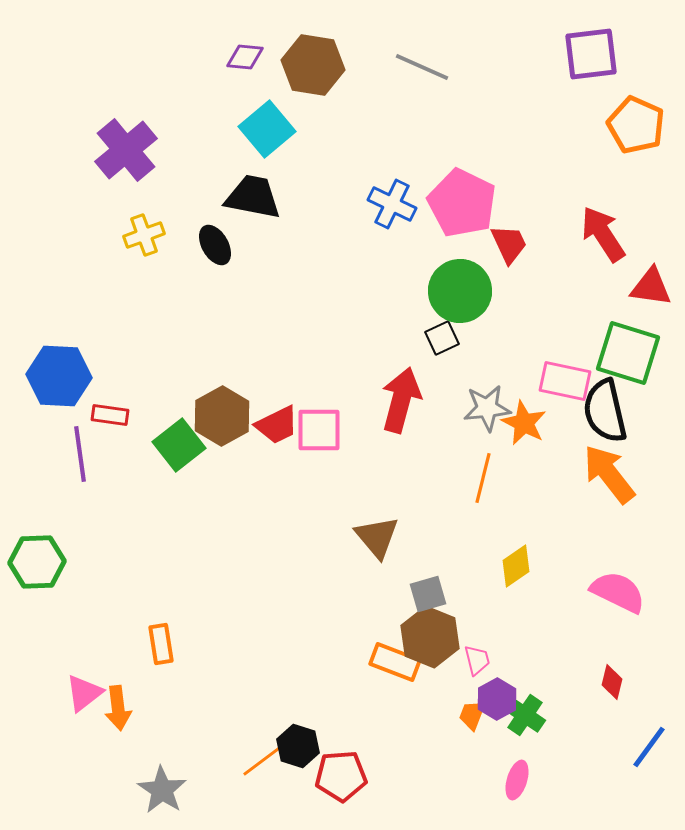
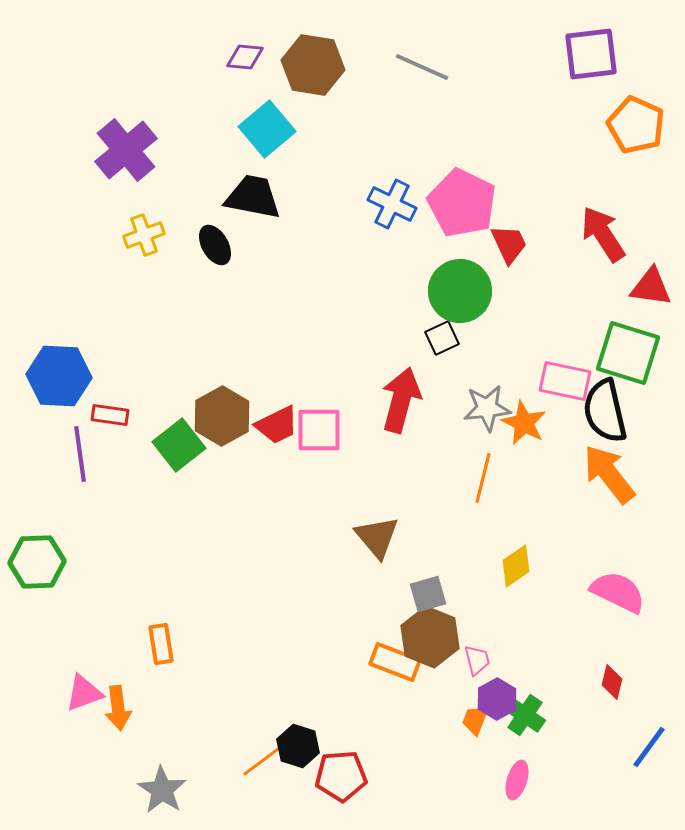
pink triangle at (84, 693): rotated 18 degrees clockwise
orange trapezoid at (472, 715): moved 3 px right, 5 px down
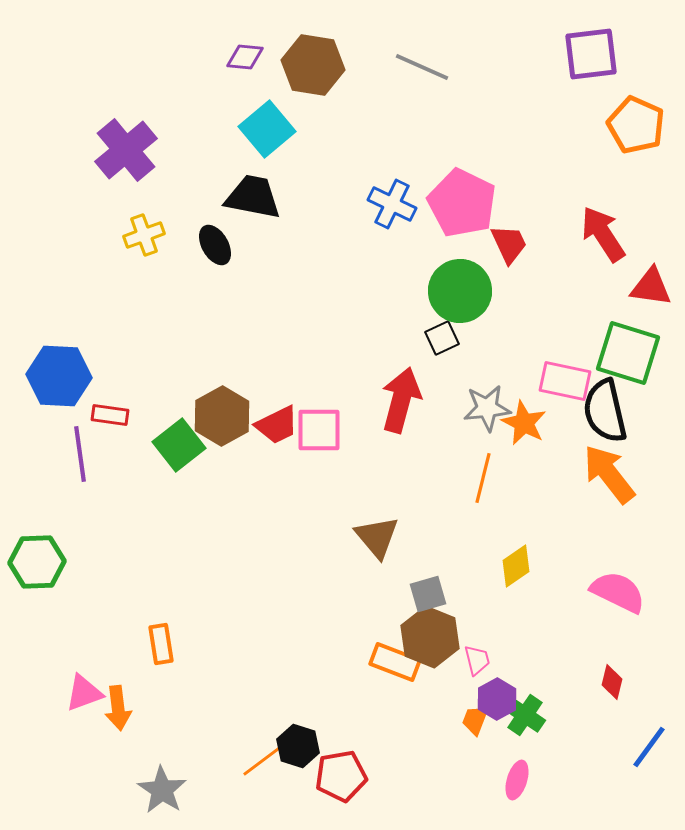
red pentagon at (341, 776): rotated 6 degrees counterclockwise
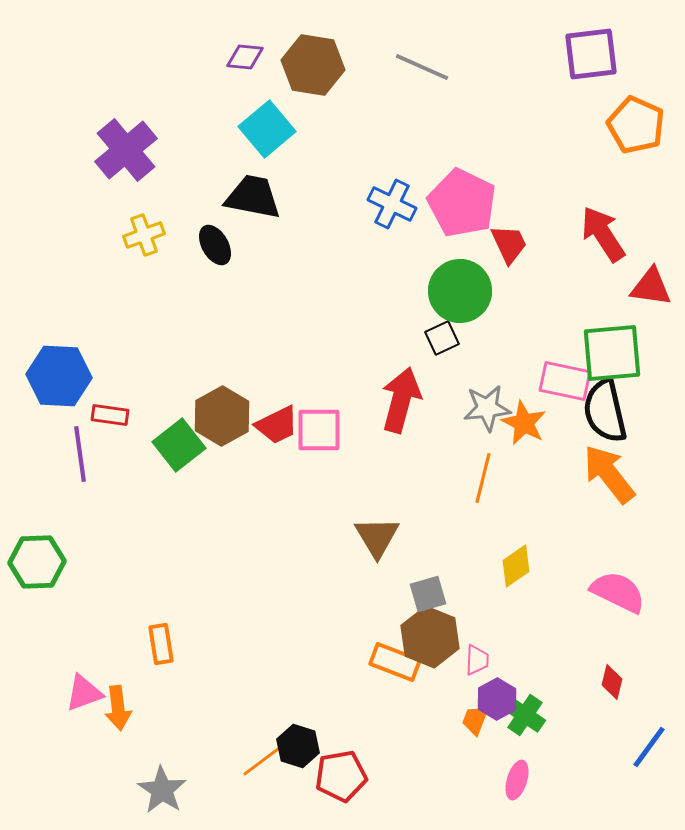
green square at (628, 353): moved 16 px left; rotated 22 degrees counterclockwise
brown triangle at (377, 537): rotated 9 degrees clockwise
pink trapezoid at (477, 660): rotated 16 degrees clockwise
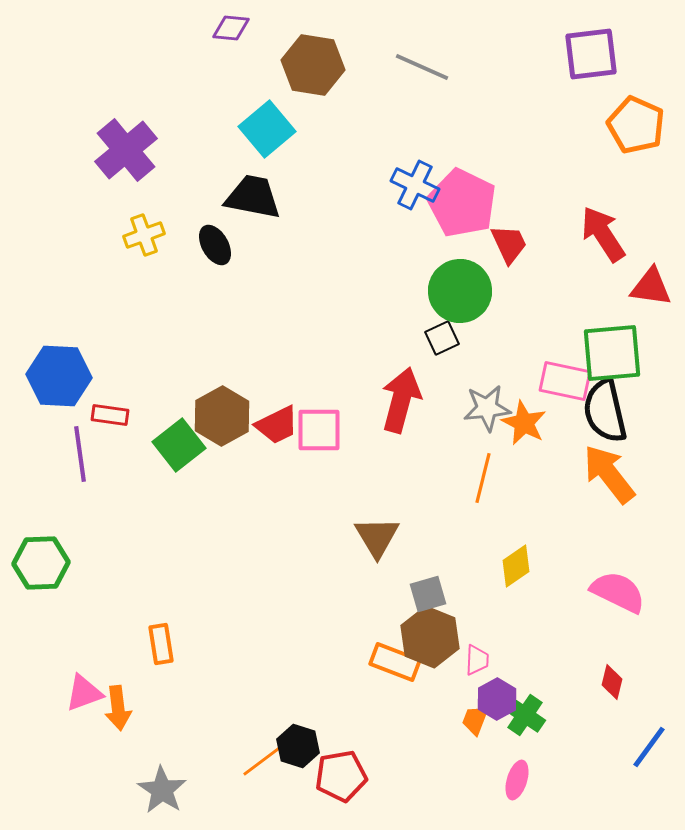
purple diamond at (245, 57): moved 14 px left, 29 px up
blue cross at (392, 204): moved 23 px right, 19 px up
green hexagon at (37, 562): moved 4 px right, 1 px down
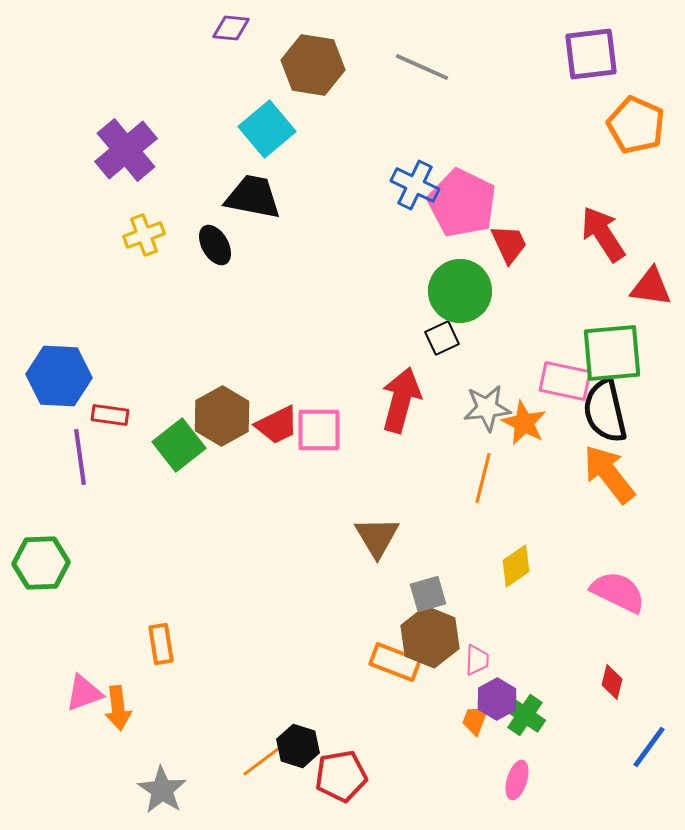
purple line at (80, 454): moved 3 px down
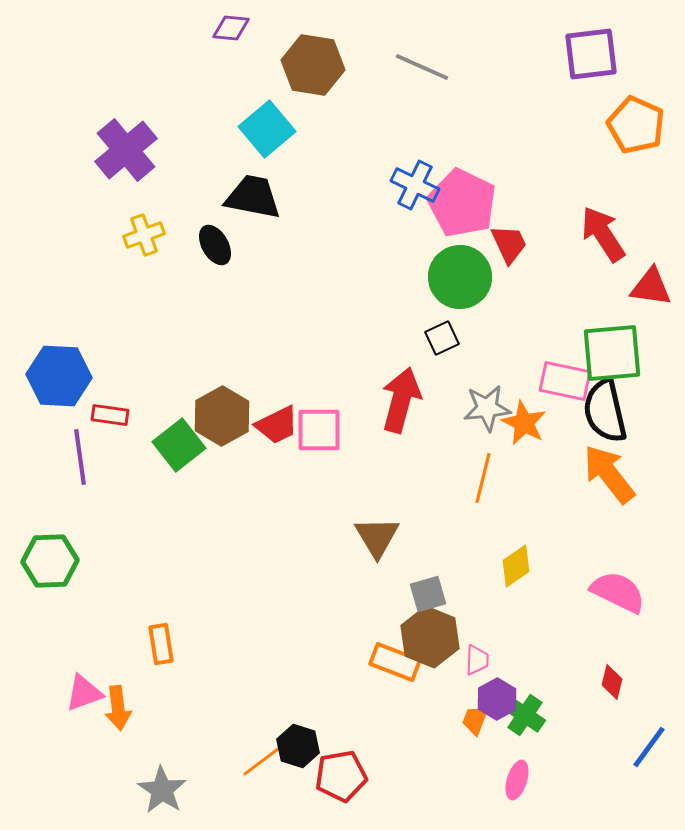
green circle at (460, 291): moved 14 px up
green hexagon at (41, 563): moved 9 px right, 2 px up
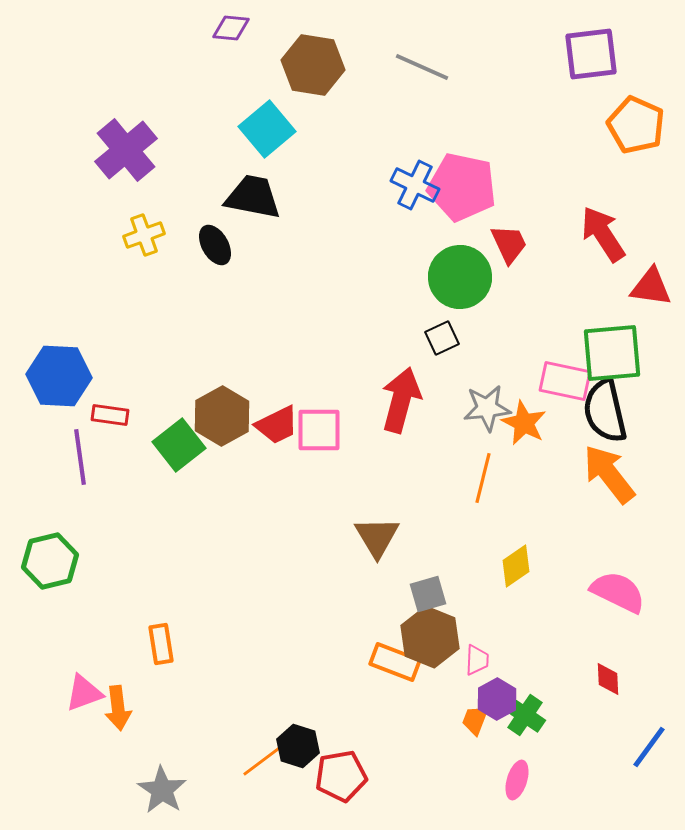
pink pentagon at (462, 203): moved 16 px up; rotated 14 degrees counterclockwise
green hexagon at (50, 561): rotated 12 degrees counterclockwise
red diamond at (612, 682): moved 4 px left, 3 px up; rotated 16 degrees counterclockwise
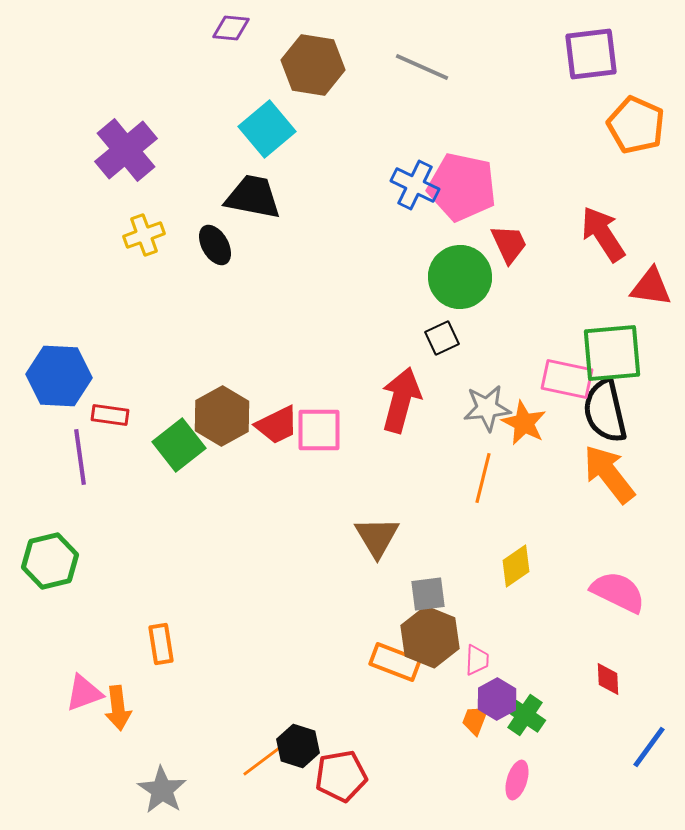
pink rectangle at (565, 381): moved 2 px right, 2 px up
gray square at (428, 594): rotated 9 degrees clockwise
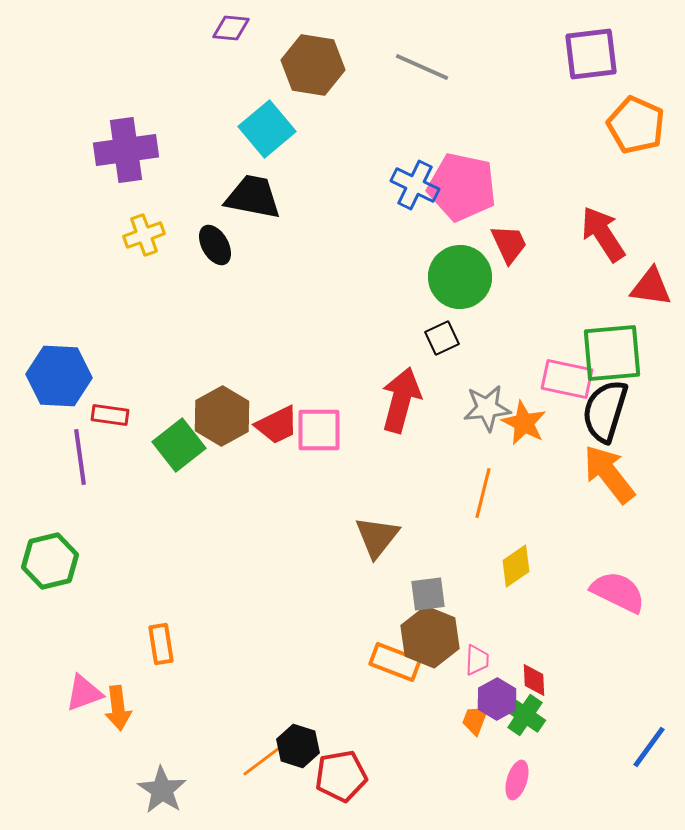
purple cross at (126, 150): rotated 32 degrees clockwise
black semicircle at (605, 411): rotated 30 degrees clockwise
orange line at (483, 478): moved 15 px down
brown triangle at (377, 537): rotated 9 degrees clockwise
red diamond at (608, 679): moved 74 px left, 1 px down
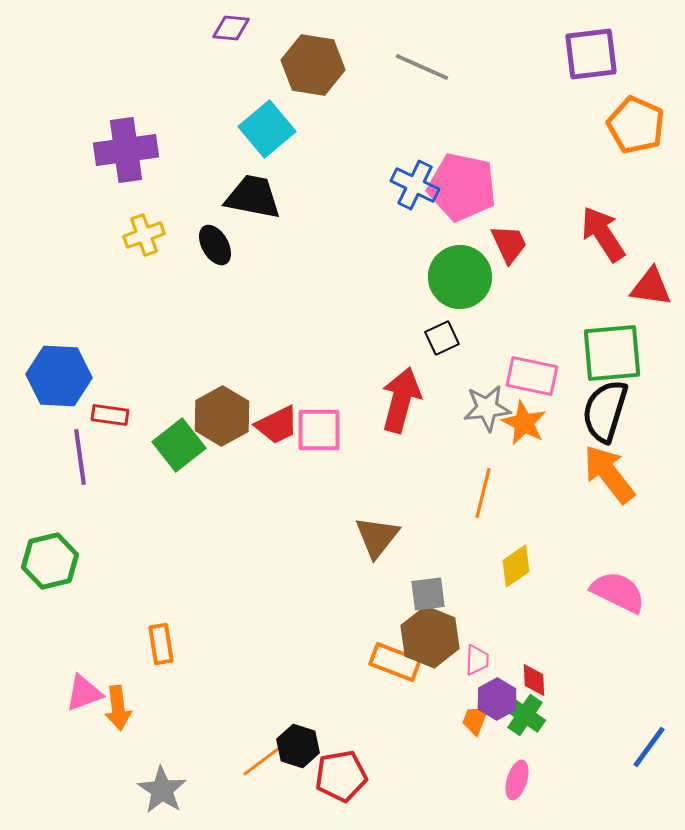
pink rectangle at (567, 379): moved 35 px left, 3 px up
